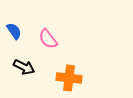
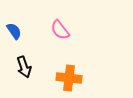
pink semicircle: moved 12 px right, 9 px up
black arrow: rotated 45 degrees clockwise
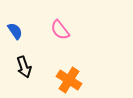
blue semicircle: moved 1 px right
orange cross: moved 2 px down; rotated 25 degrees clockwise
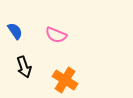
pink semicircle: moved 4 px left, 5 px down; rotated 30 degrees counterclockwise
orange cross: moved 4 px left
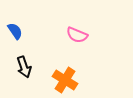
pink semicircle: moved 21 px right
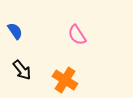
pink semicircle: rotated 35 degrees clockwise
black arrow: moved 2 px left, 3 px down; rotated 20 degrees counterclockwise
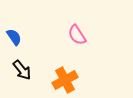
blue semicircle: moved 1 px left, 6 px down
orange cross: rotated 30 degrees clockwise
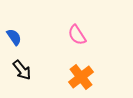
orange cross: moved 16 px right, 3 px up; rotated 10 degrees counterclockwise
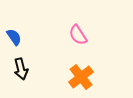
pink semicircle: moved 1 px right
black arrow: moved 1 px left, 1 px up; rotated 25 degrees clockwise
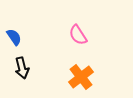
black arrow: moved 1 px right, 1 px up
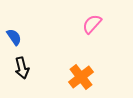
pink semicircle: moved 14 px right, 11 px up; rotated 75 degrees clockwise
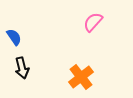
pink semicircle: moved 1 px right, 2 px up
